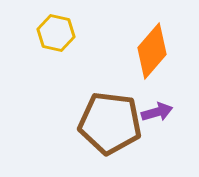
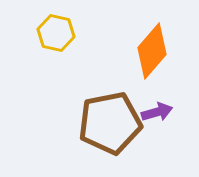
brown pentagon: rotated 18 degrees counterclockwise
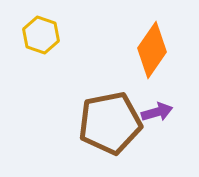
yellow hexagon: moved 15 px left, 2 px down; rotated 6 degrees clockwise
orange diamond: moved 1 px up; rotated 6 degrees counterclockwise
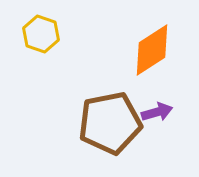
yellow hexagon: moved 1 px up
orange diamond: rotated 22 degrees clockwise
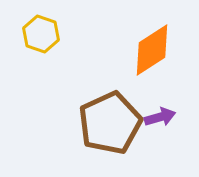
purple arrow: moved 3 px right, 5 px down
brown pentagon: rotated 14 degrees counterclockwise
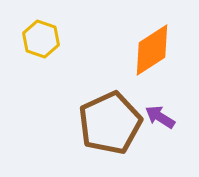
yellow hexagon: moved 5 px down
purple arrow: rotated 132 degrees counterclockwise
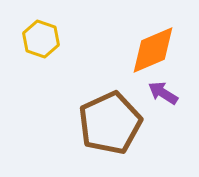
orange diamond: moved 1 px right; rotated 10 degrees clockwise
purple arrow: moved 3 px right, 24 px up
